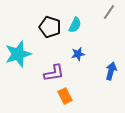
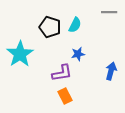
gray line: rotated 56 degrees clockwise
cyan star: moved 2 px right; rotated 16 degrees counterclockwise
purple L-shape: moved 8 px right
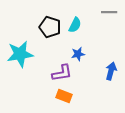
cyan star: rotated 24 degrees clockwise
orange rectangle: moved 1 px left; rotated 42 degrees counterclockwise
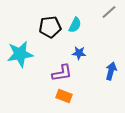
gray line: rotated 42 degrees counterclockwise
black pentagon: rotated 25 degrees counterclockwise
blue star: moved 1 px right, 1 px up; rotated 16 degrees clockwise
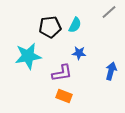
cyan star: moved 8 px right, 2 px down
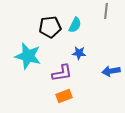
gray line: moved 3 px left, 1 px up; rotated 42 degrees counterclockwise
cyan star: rotated 24 degrees clockwise
blue arrow: rotated 114 degrees counterclockwise
orange rectangle: rotated 42 degrees counterclockwise
